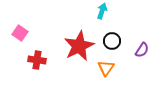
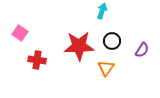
red star: rotated 24 degrees clockwise
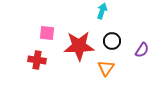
pink square: moved 27 px right; rotated 28 degrees counterclockwise
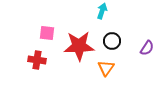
purple semicircle: moved 5 px right, 2 px up
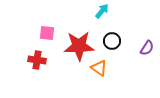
cyan arrow: rotated 21 degrees clockwise
orange triangle: moved 7 px left; rotated 30 degrees counterclockwise
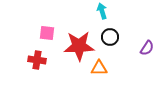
cyan arrow: rotated 56 degrees counterclockwise
black circle: moved 2 px left, 4 px up
orange triangle: rotated 36 degrees counterclockwise
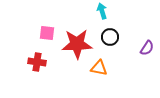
red star: moved 2 px left, 2 px up
red cross: moved 2 px down
orange triangle: rotated 12 degrees clockwise
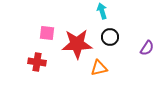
orange triangle: rotated 24 degrees counterclockwise
